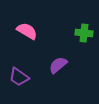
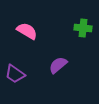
green cross: moved 1 px left, 5 px up
purple trapezoid: moved 4 px left, 3 px up
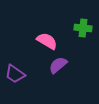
pink semicircle: moved 20 px right, 10 px down
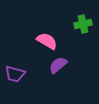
green cross: moved 4 px up; rotated 18 degrees counterclockwise
purple trapezoid: rotated 20 degrees counterclockwise
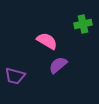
purple trapezoid: moved 2 px down
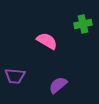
purple semicircle: moved 20 px down
purple trapezoid: rotated 10 degrees counterclockwise
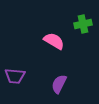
pink semicircle: moved 7 px right
purple semicircle: moved 1 px right, 1 px up; rotated 24 degrees counterclockwise
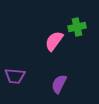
green cross: moved 6 px left, 3 px down
pink semicircle: rotated 85 degrees counterclockwise
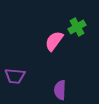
green cross: rotated 18 degrees counterclockwise
purple semicircle: moved 1 px right, 6 px down; rotated 24 degrees counterclockwise
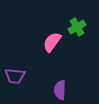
pink semicircle: moved 2 px left, 1 px down
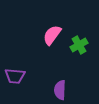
green cross: moved 2 px right, 18 px down
pink semicircle: moved 7 px up
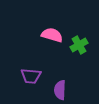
pink semicircle: rotated 70 degrees clockwise
purple trapezoid: moved 16 px right
